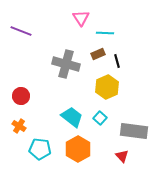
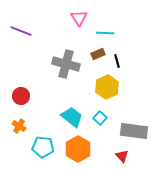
pink triangle: moved 2 px left
cyan pentagon: moved 3 px right, 2 px up
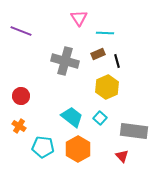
gray cross: moved 1 px left, 3 px up
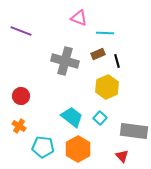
pink triangle: rotated 36 degrees counterclockwise
